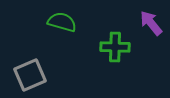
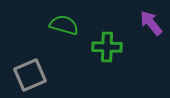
green semicircle: moved 2 px right, 3 px down
green cross: moved 8 px left
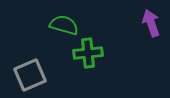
purple arrow: rotated 20 degrees clockwise
green cross: moved 19 px left, 6 px down; rotated 8 degrees counterclockwise
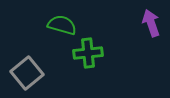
green semicircle: moved 2 px left
gray square: moved 3 px left, 2 px up; rotated 16 degrees counterclockwise
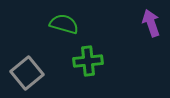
green semicircle: moved 2 px right, 1 px up
green cross: moved 8 px down
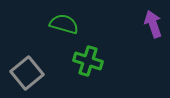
purple arrow: moved 2 px right, 1 px down
green cross: rotated 24 degrees clockwise
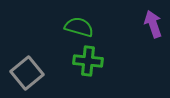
green semicircle: moved 15 px right, 3 px down
green cross: rotated 12 degrees counterclockwise
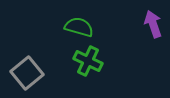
green cross: rotated 20 degrees clockwise
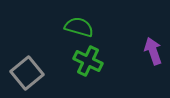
purple arrow: moved 27 px down
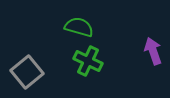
gray square: moved 1 px up
